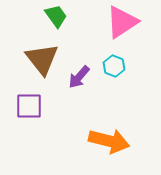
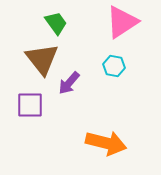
green trapezoid: moved 7 px down
cyan hexagon: rotated 10 degrees counterclockwise
purple arrow: moved 10 px left, 6 px down
purple square: moved 1 px right, 1 px up
orange arrow: moved 3 px left, 2 px down
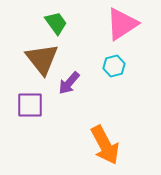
pink triangle: moved 2 px down
cyan hexagon: rotated 25 degrees counterclockwise
orange arrow: moved 1 px left, 2 px down; rotated 48 degrees clockwise
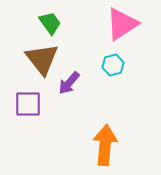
green trapezoid: moved 6 px left
cyan hexagon: moved 1 px left, 1 px up
purple square: moved 2 px left, 1 px up
orange arrow: rotated 147 degrees counterclockwise
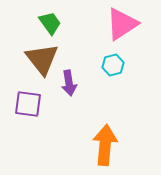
purple arrow: rotated 50 degrees counterclockwise
purple square: rotated 8 degrees clockwise
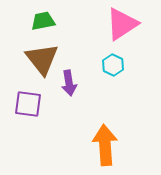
green trapezoid: moved 7 px left, 2 px up; rotated 65 degrees counterclockwise
cyan hexagon: rotated 20 degrees counterclockwise
orange arrow: rotated 9 degrees counterclockwise
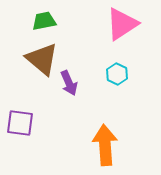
green trapezoid: moved 1 px right
brown triangle: rotated 12 degrees counterclockwise
cyan hexagon: moved 4 px right, 9 px down
purple arrow: rotated 15 degrees counterclockwise
purple square: moved 8 px left, 19 px down
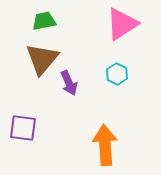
brown triangle: rotated 30 degrees clockwise
purple square: moved 3 px right, 5 px down
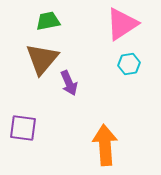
green trapezoid: moved 4 px right
cyan hexagon: moved 12 px right, 10 px up; rotated 25 degrees clockwise
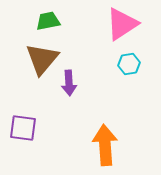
purple arrow: rotated 20 degrees clockwise
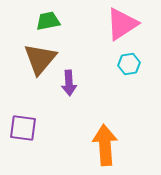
brown triangle: moved 2 px left
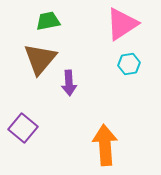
purple square: rotated 32 degrees clockwise
